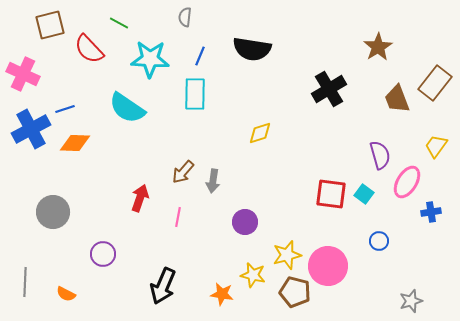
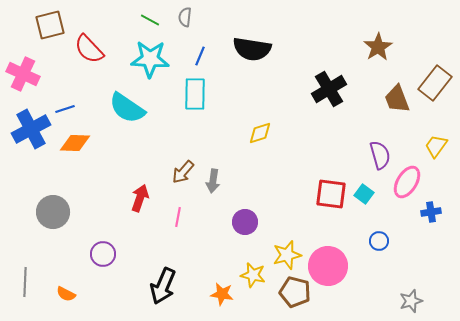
green line at (119, 23): moved 31 px right, 3 px up
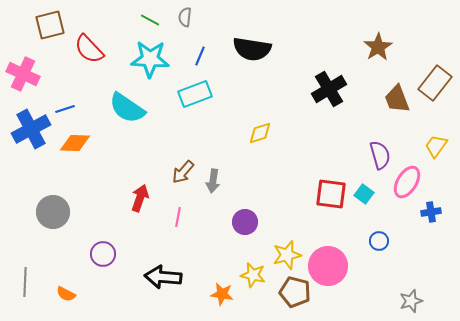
cyan rectangle at (195, 94): rotated 68 degrees clockwise
black arrow at (163, 286): moved 9 px up; rotated 72 degrees clockwise
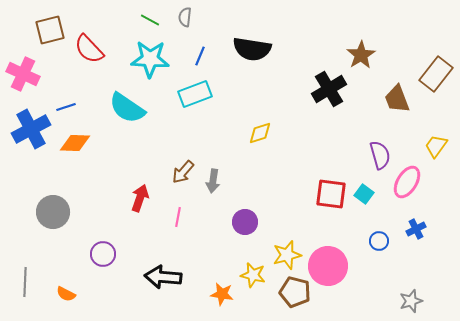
brown square at (50, 25): moved 5 px down
brown star at (378, 47): moved 17 px left, 8 px down
brown rectangle at (435, 83): moved 1 px right, 9 px up
blue line at (65, 109): moved 1 px right, 2 px up
blue cross at (431, 212): moved 15 px left, 17 px down; rotated 18 degrees counterclockwise
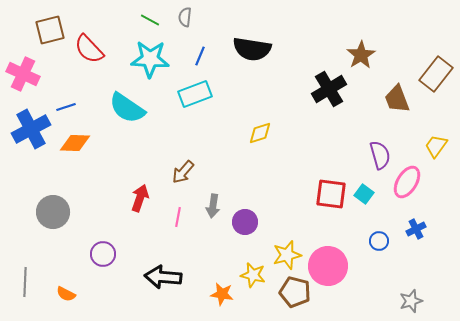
gray arrow at (213, 181): moved 25 px down
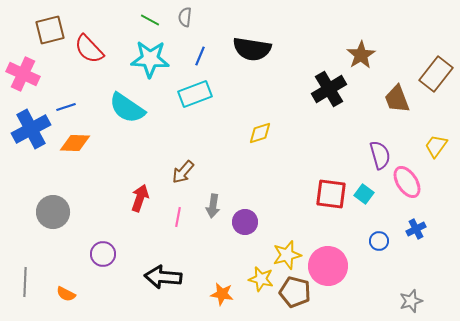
pink ellipse at (407, 182): rotated 64 degrees counterclockwise
yellow star at (253, 275): moved 8 px right, 4 px down
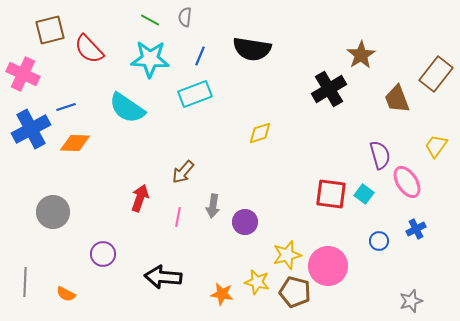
yellow star at (261, 279): moved 4 px left, 3 px down
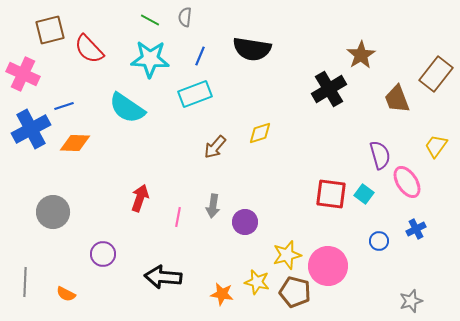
blue line at (66, 107): moved 2 px left, 1 px up
brown arrow at (183, 172): moved 32 px right, 25 px up
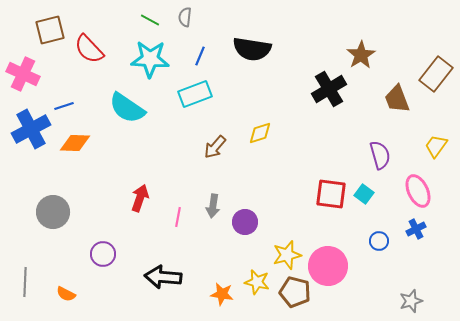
pink ellipse at (407, 182): moved 11 px right, 9 px down; rotated 8 degrees clockwise
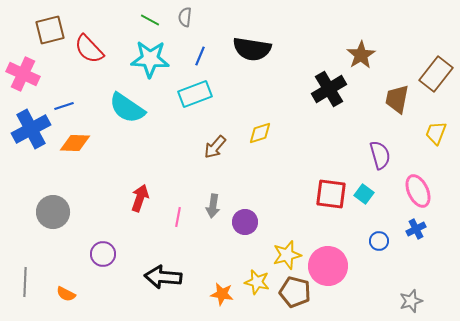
brown trapezoid at (397, 99): rotated 32 degrees clockwise
yellow trapezoid at (436, 146): moved 13 px up; rotated 15 degrees counterclockwise
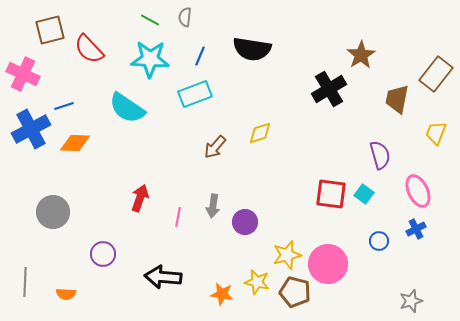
pink circle at (328, 266): moved 2 px up
orange semicircle at (66, 294): rotated 24 degrees counterclockwise
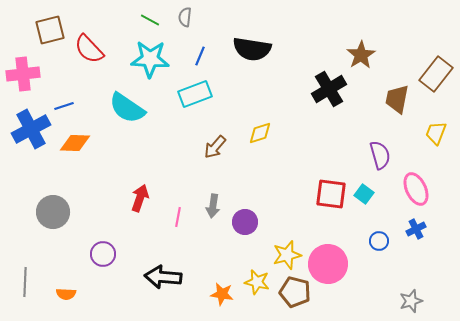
pink cross at (23, 74): rotated 32 degrees counterclockwise
pink ellipse at (418, 191): moved 2 px left, 2 px up
